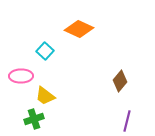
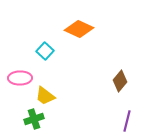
pink ellipse: moved 1 px left, 2 px down
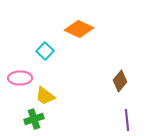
purple line: moved 1 px up; rotated 20 degrees counterclockwise
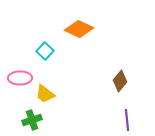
yellow trapezoid: moved 2 px up
green cross: moved 2 px left, 1 px down
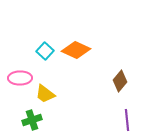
orange diamond: moved 3 px left, 21 px down
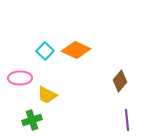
yellow trapezoid: moved 2 px right, 1 px down; rotated 10 degrees counterclockwise
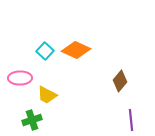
purple line: moved 4 px right
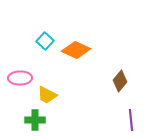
cyan square: moved 10 px up
green cross: moved 3 px right; rotated 18 degrees clockwise
